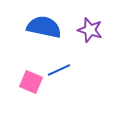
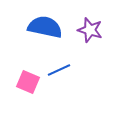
blue semicircle: moved 1 px right
pink square: moved 3 px left
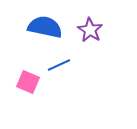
purple star: rotated 15 degrees clockwise
blue line: moved 5 px up
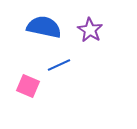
blue semicircle: moved 1 px left
pink square: moved 4 px down
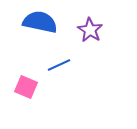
blue semicircle: moved 4 px left, 5 px up
pink square: moved 2 px left, 1 px down
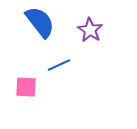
blue semicircle: rotated 40 degrees clockwise
pink square: rotated 20 degrees counterclockwise
